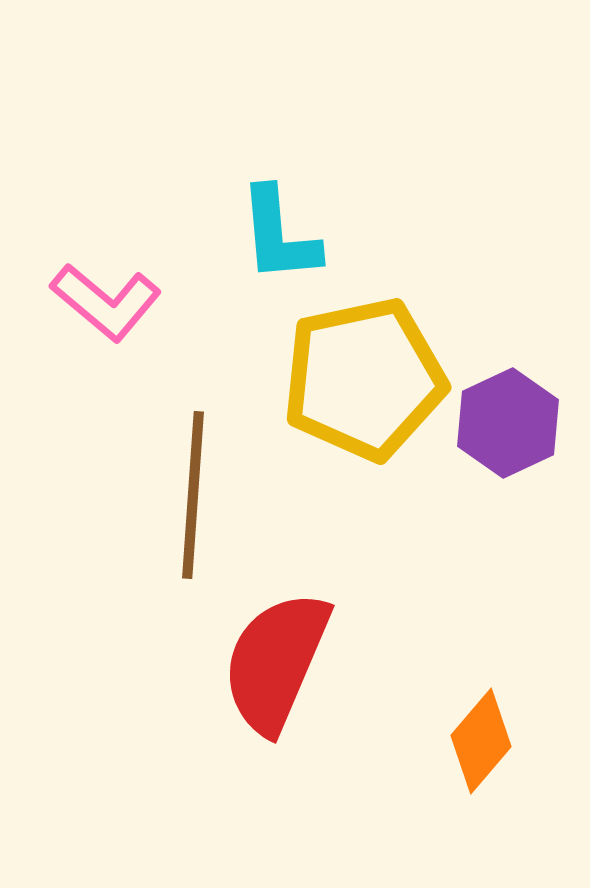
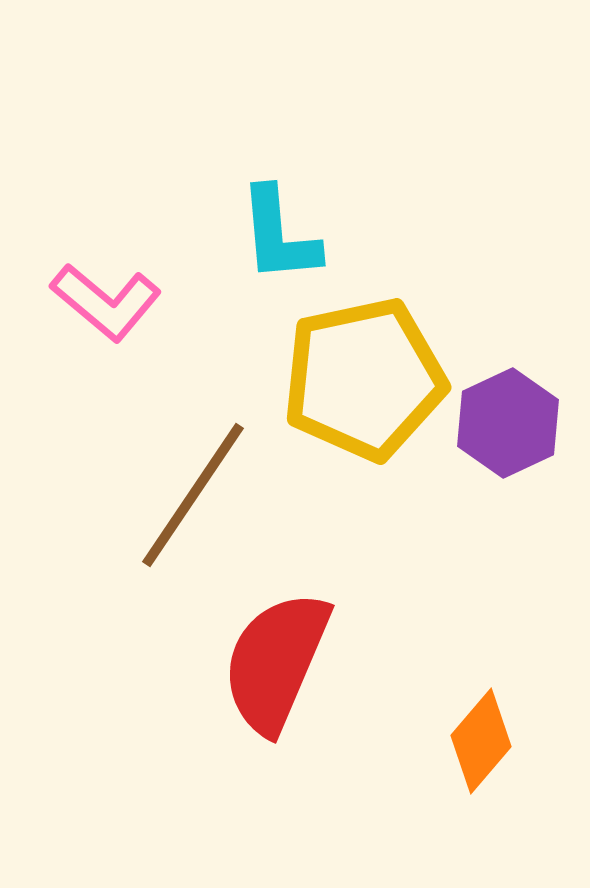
brown line: rotated 30 degrees clockwise
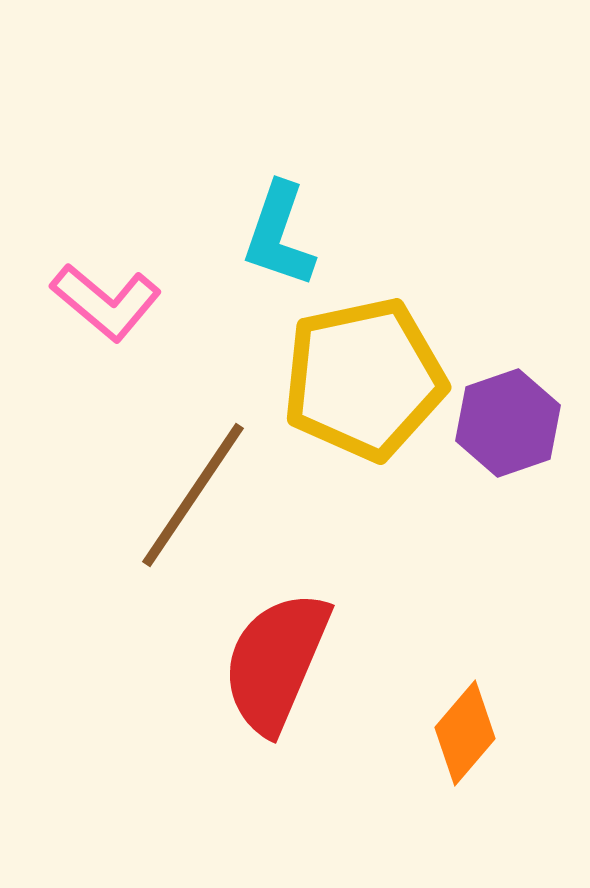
cyan L-shape: rotated 24 degrees clockwise
purple hexagon: rotated 6 degrees clockwise
orange diamond: moved 16 px left, 8 px up
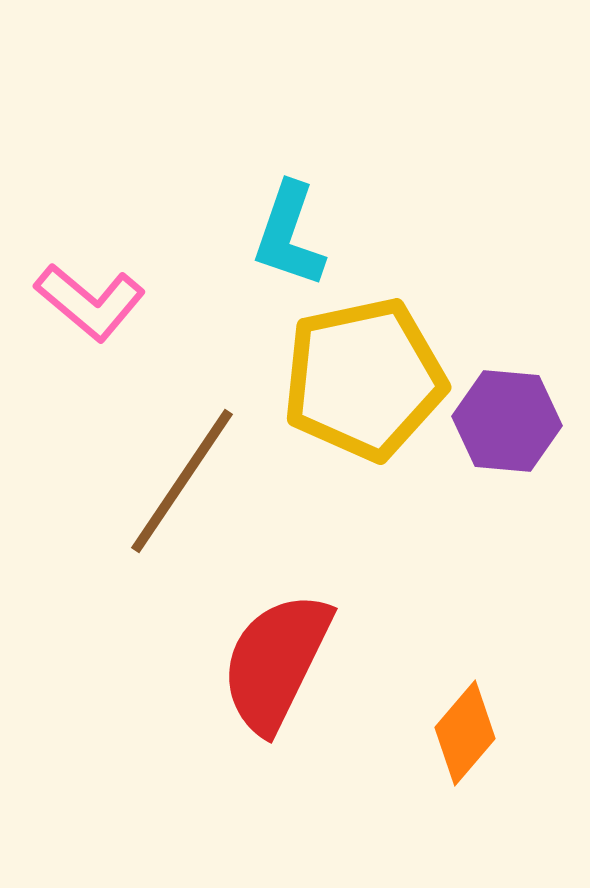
cyan L-shape: moved 10 px right
pink L-shape: moved 16 px left
purple hexagon: moved 1 px left, 2 px up; rotated 24 degrees clockwise
brown line: moved 11 px left, 14 px up
red semicircle: rotated 3 degrees clockwise
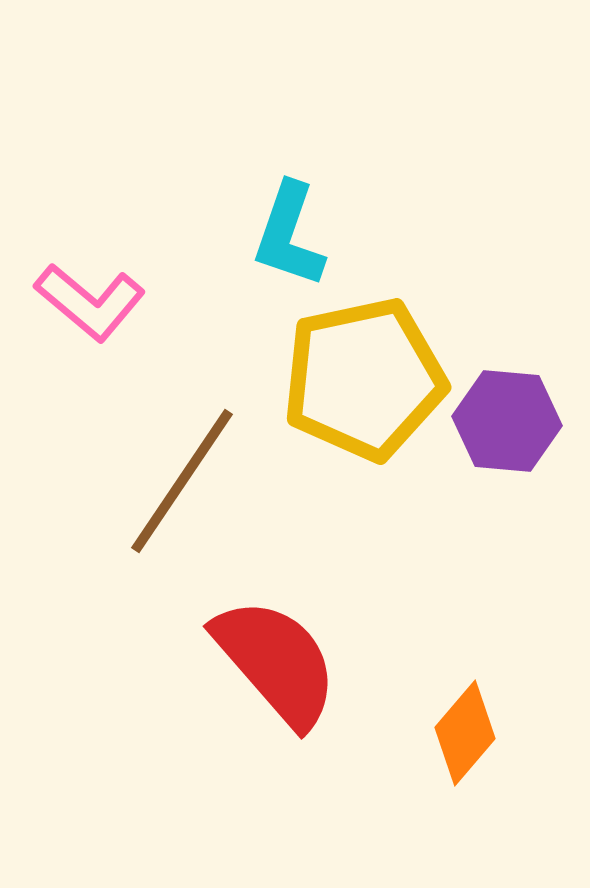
red semicircle: rotated 113 degrees clockwise
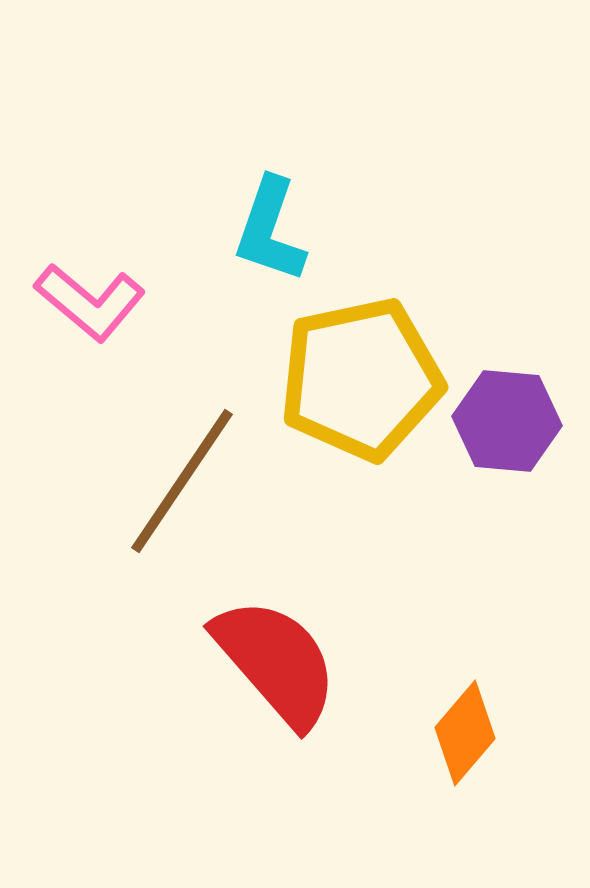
cyan L-shape: moved 19 px left, 5 px up
yellow pentagon: moved 3 px left
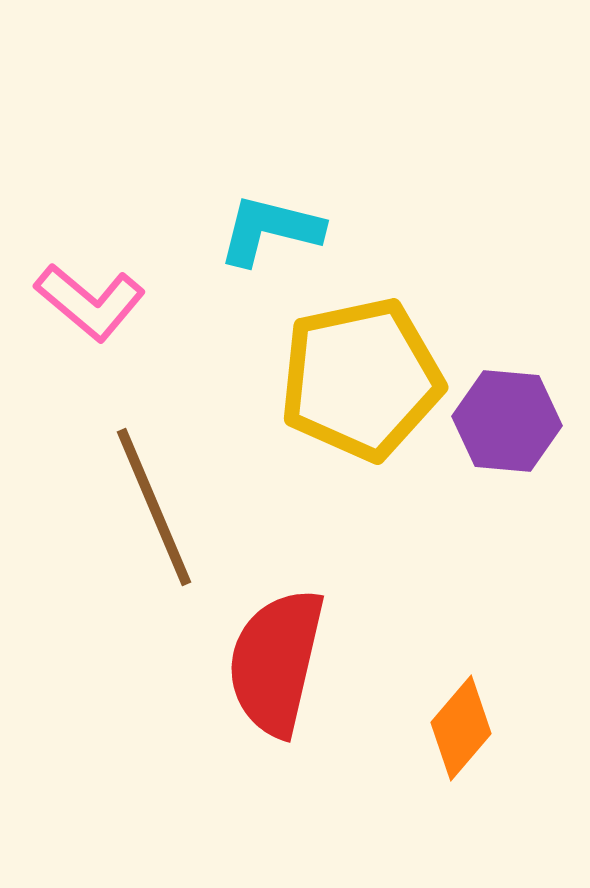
cyan L-shape: rotated 85 degrees clockwise
brown line: moved 28 px left, 26 px down; rotated 57 degrees counterclockwise
red semicircle: rotated 126 degrees counterclockwise
orange diamond: moved 4 px left, 5 px up
